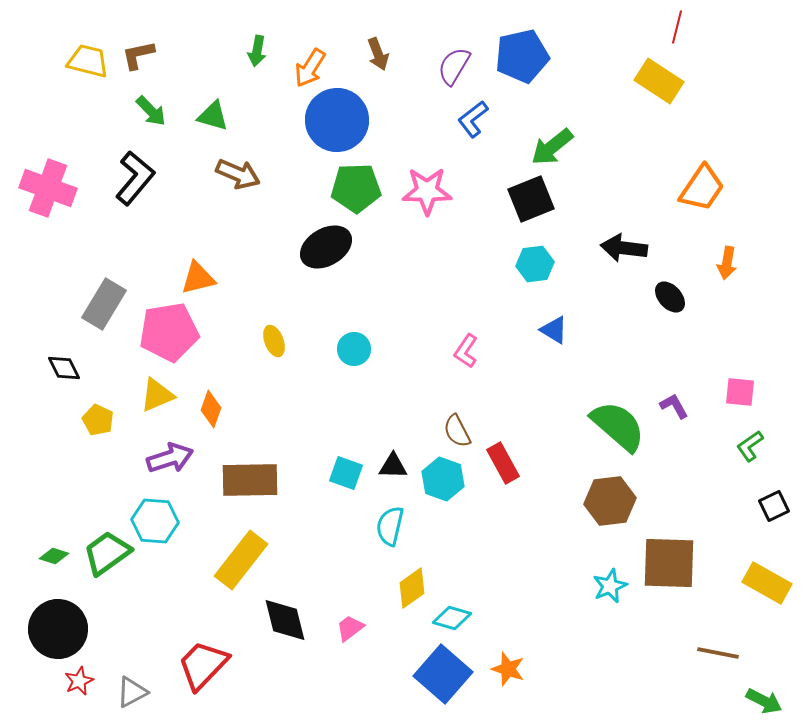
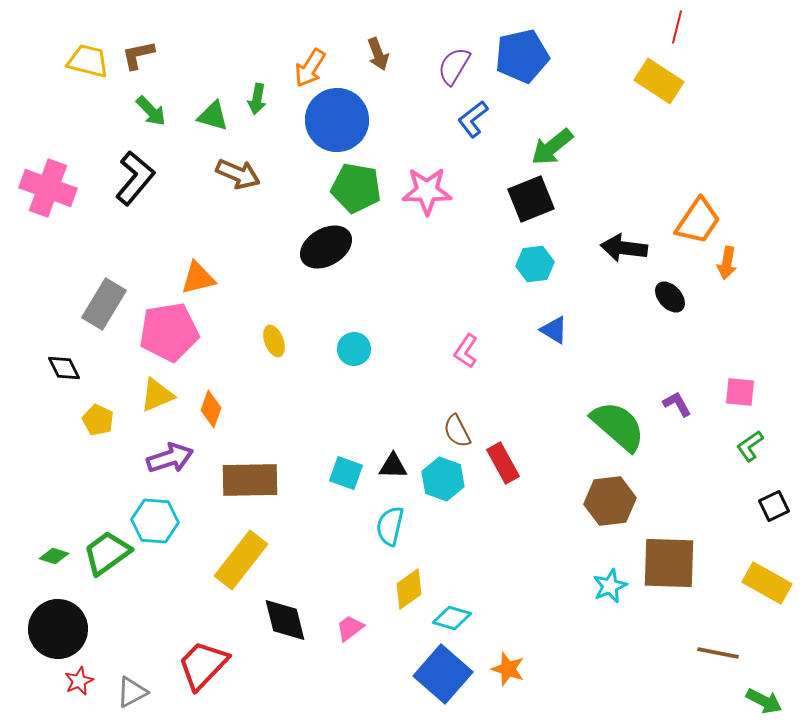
green arrow at (257, 51): moved 48 px down
green pentagon at (356, 188): rotated 12 degrees clockwise
orange trapezoid at (702, 188): moved 4 px left, 33 px down
purple L-shape at (674, 406): moved 3 px right, 2 px up
yellow diamond at (412, 588): moved 3 px left, 1 px down
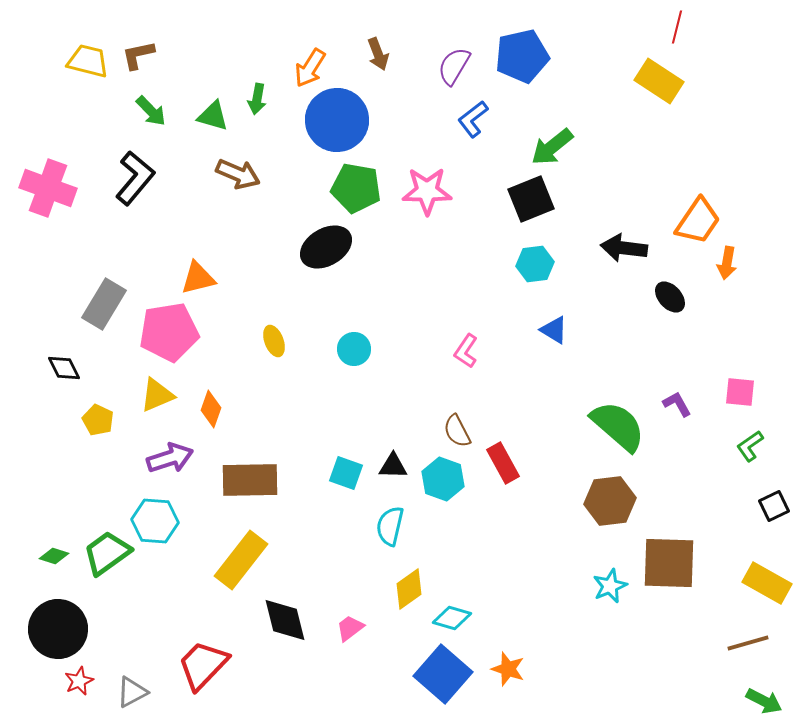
brown line at (718, 653): moved 30 px right, 10 px up; rotated 27 degrees counterclockwise
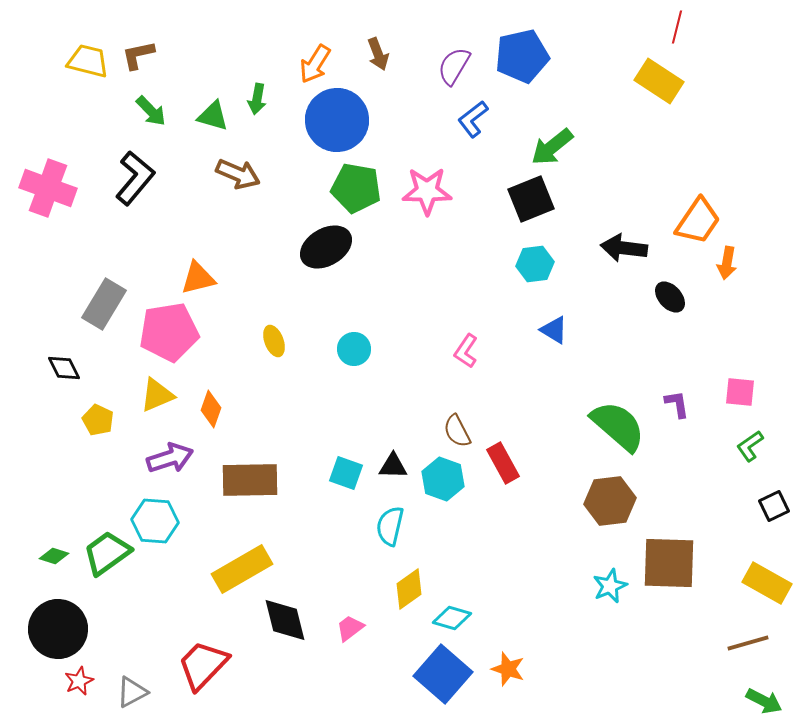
orange arrow at (310, 68): moved 5 px right, 4 px up
purple L-shape at (677, 404): rotated 20 degrees clockwise
yellow rectangle at (241, 560): moved 1 px right, 9 px down; rotated 22 degrees clockwise
